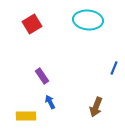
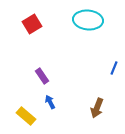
brown arrow: moved 1 px right, 1 px down
yellow rectangle: rotated 42 degrees clockwise
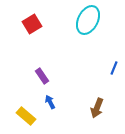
cyan ellipse: rotated 68 degrees counterclockwise
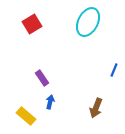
cyan ellipse: moved 2 px down
blue line: moved 2 px down
purple rectangle: moved 2 px down
blue arrow: rotated 40 degrees clockwise
brown arrow: moved 1 px left
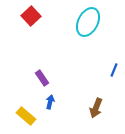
red square: moved 1 px left, 8 px up; rotated 12 degrees counterclockwise
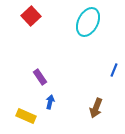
purple rectangle: moved 2 px left, 1 px up
yellow rectangle: rotated 18 degrees counterclockwise
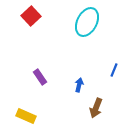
cyan ellipse: moved 1 px left
blue arrow: moved 29 px right, 17 px up
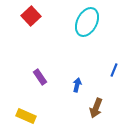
blue arrow: moved 2 px left
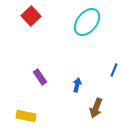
cyan ellipse: rotated 12 degrees clockwise
yellow rectangle: rotated 12 degrees counterclockwise
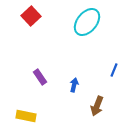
blue arrow: moved 3 px left
brown arrow: moved 1 px right, 2 px up
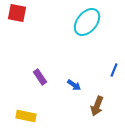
red square: moved 14 px left, 3 px up; rotated 36 degrees counterclockwise
blue arrow: rotated 112 degrees clockwise
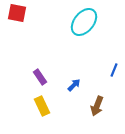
cyan ellipse: moved 3 px left
blue arrow: rotated 80 degrees counterclockwise
yellow rectangle: moved 16 px right, 10 px up; rotated 54 degrees clockwise
